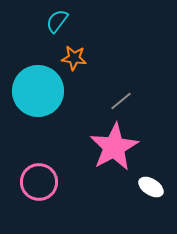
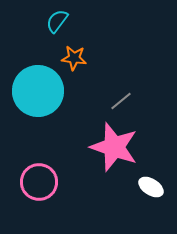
pink star: rotated 24 degrees counterclockwise
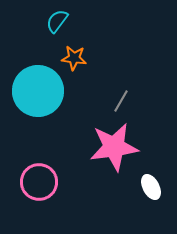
gray line: rotated 20 degrees counterclockwise
pink star: rotated 27 degrees counterclockwise
white ellipse: rotated 30 degrees clockwise
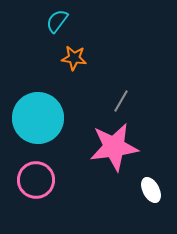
cyan circle: moved 27 px down
pink circle: moved 3 px left, 2 px up
white ellipse: moved 3 px down
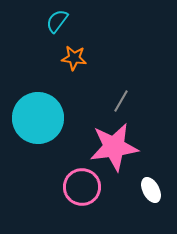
pink circle: moved 46 px right, 7 px down
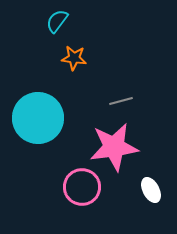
gray line: rotated 45 degrees clockwise
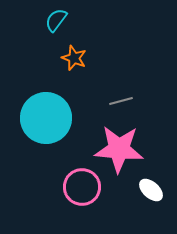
cyan semicircle: moved 1 px left, 1 px up
orange star: rotated 15 degrees clockwise
cyan circle: moved 8 px right
pink star: moved 5 px right, 2 px down; rotated 12 degrees clockwise
white ellipse: rotated 20 degrees counterclockwise
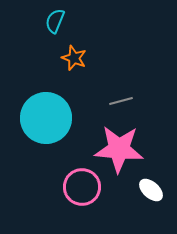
cyan semicircle: moved 1 px left, 1 px down; rotated 15 degrees counterclockwise
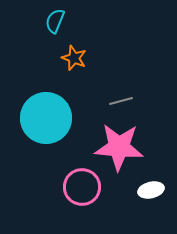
pink star: moved 2 px up
white ellipse: rotated 55 degrees counterclockwise
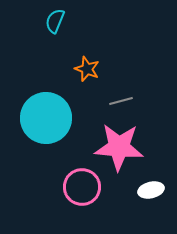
orange star: moved 13 px right, 11 px down
